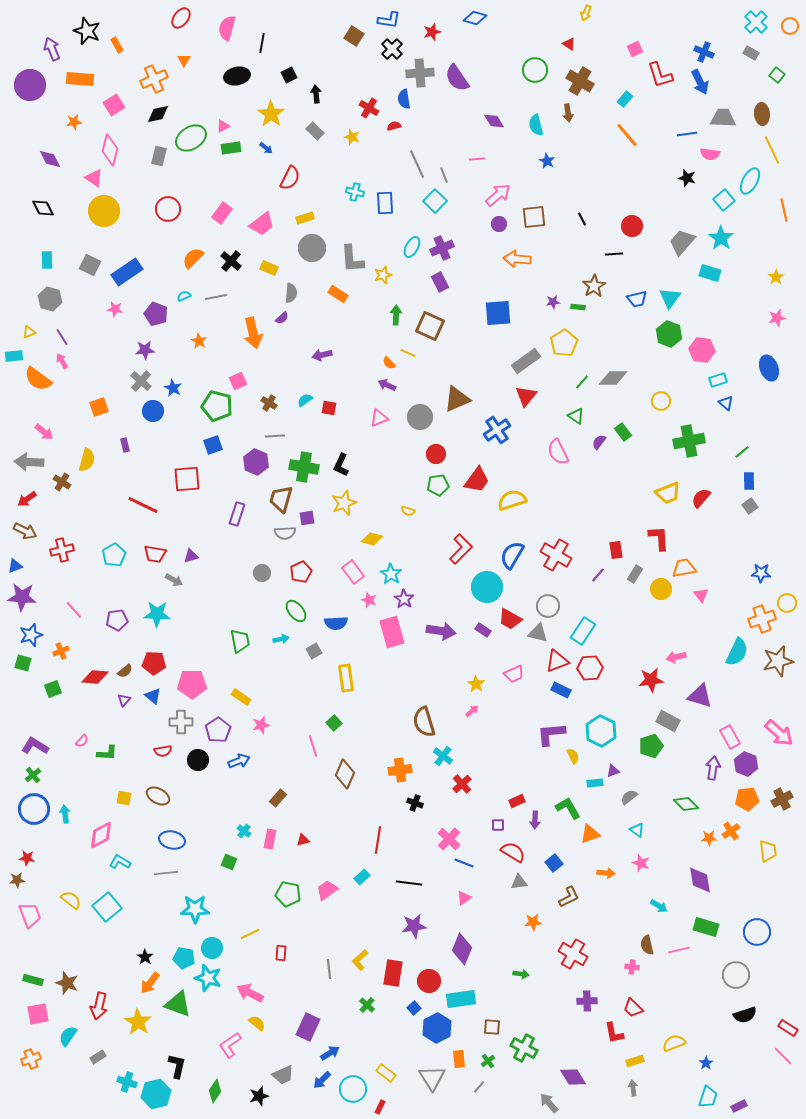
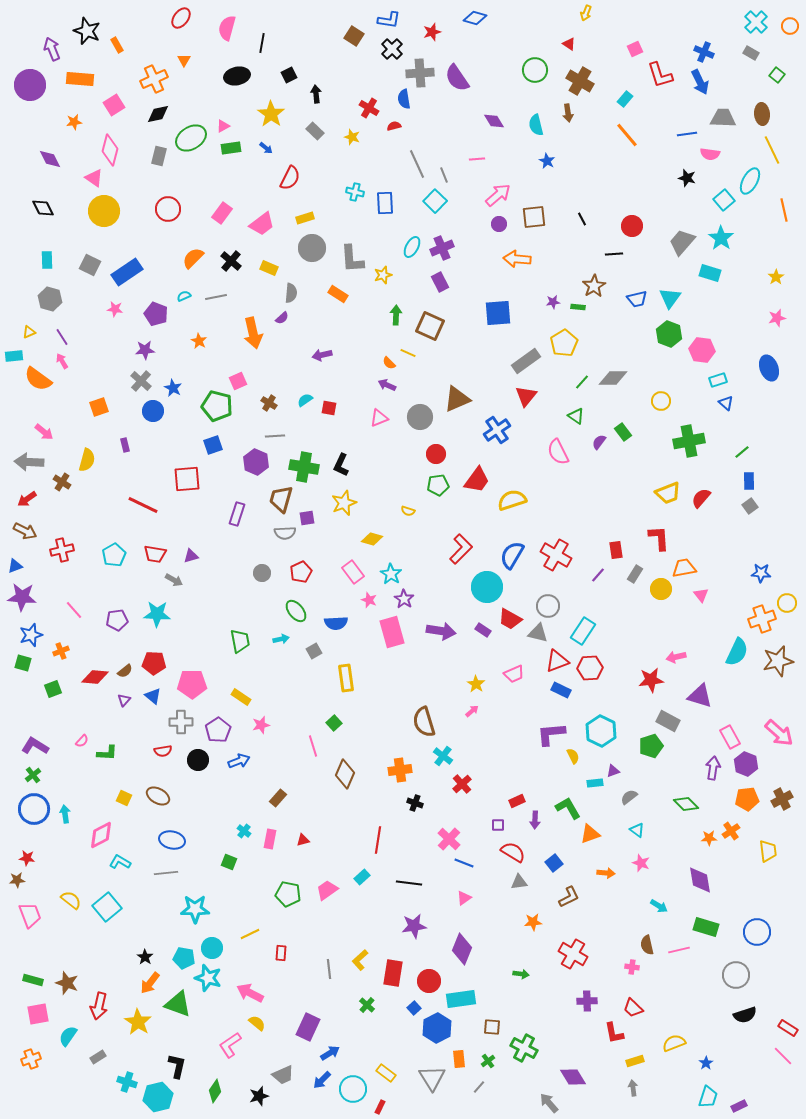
yellow square at (124, 798): rotated 14 degrees clockwise
cyan hexagon at (156, 1094): moved 2 px right, 3 px down
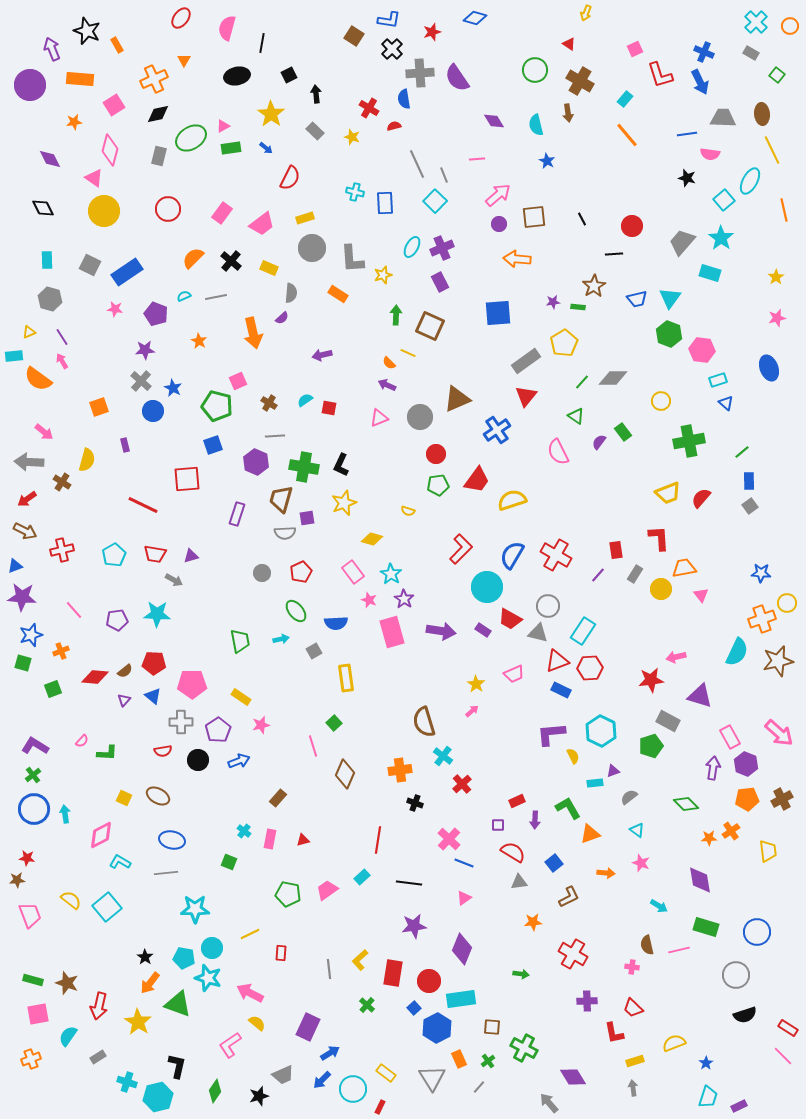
orange rectangle at (459, 1059): rotated 18 degrees counterclockwise
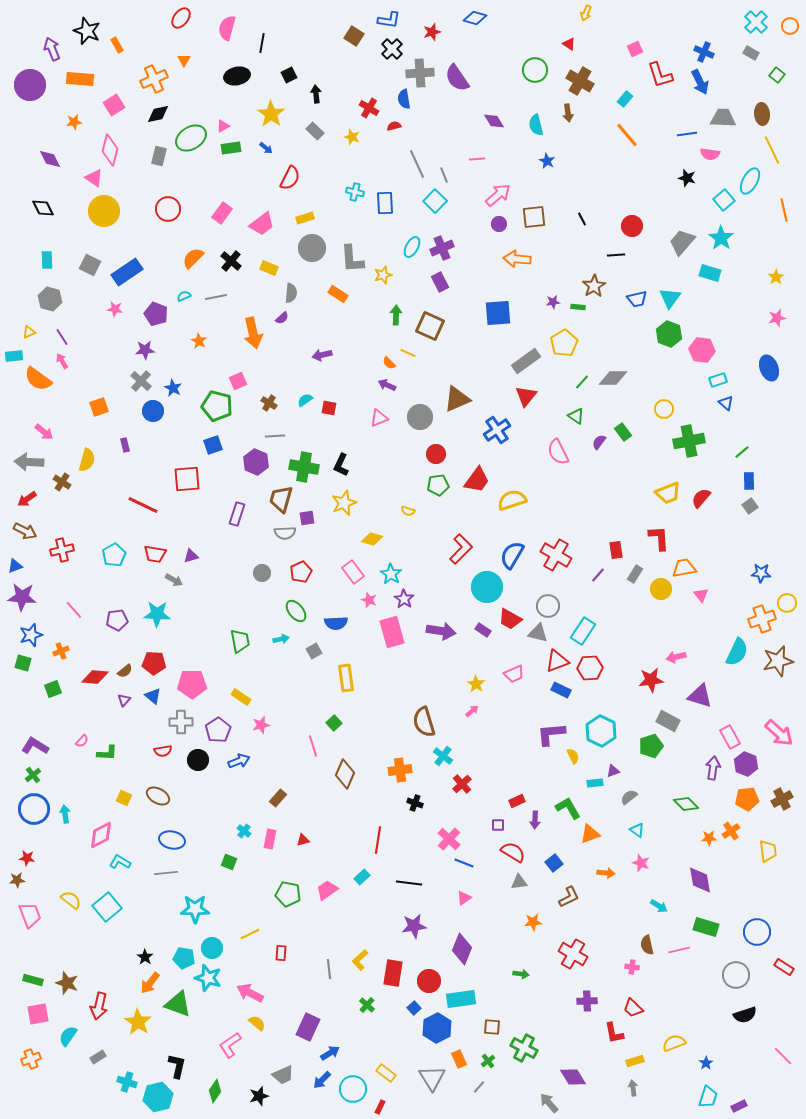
black line at (614, 254): moved 2 px right, 1 px down
yellow circle at (661, 401): moved 3 px right, 8 px down
red rectangle at (788, 1028): moved 4 px left, 61 px up
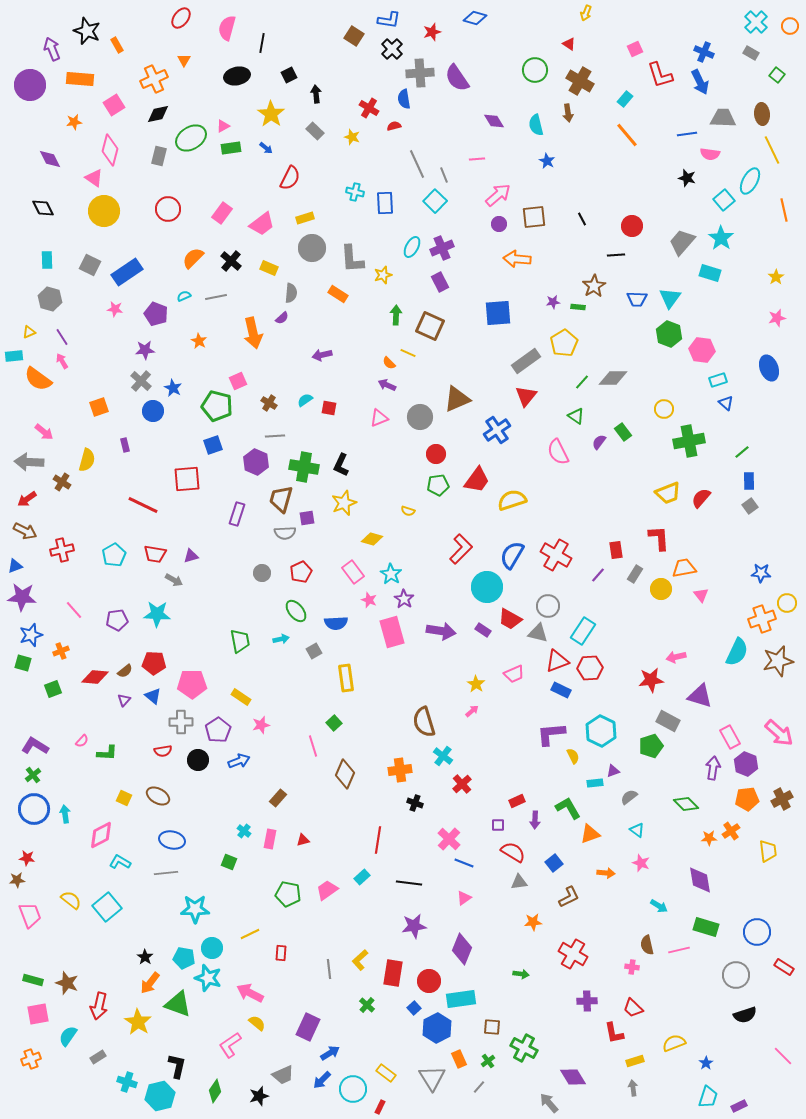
blue trapezoid at (637, 299): rotated 15 degrees clockwise
cyan hexagon at (158, 1097): moved 2 px right, 1 px up
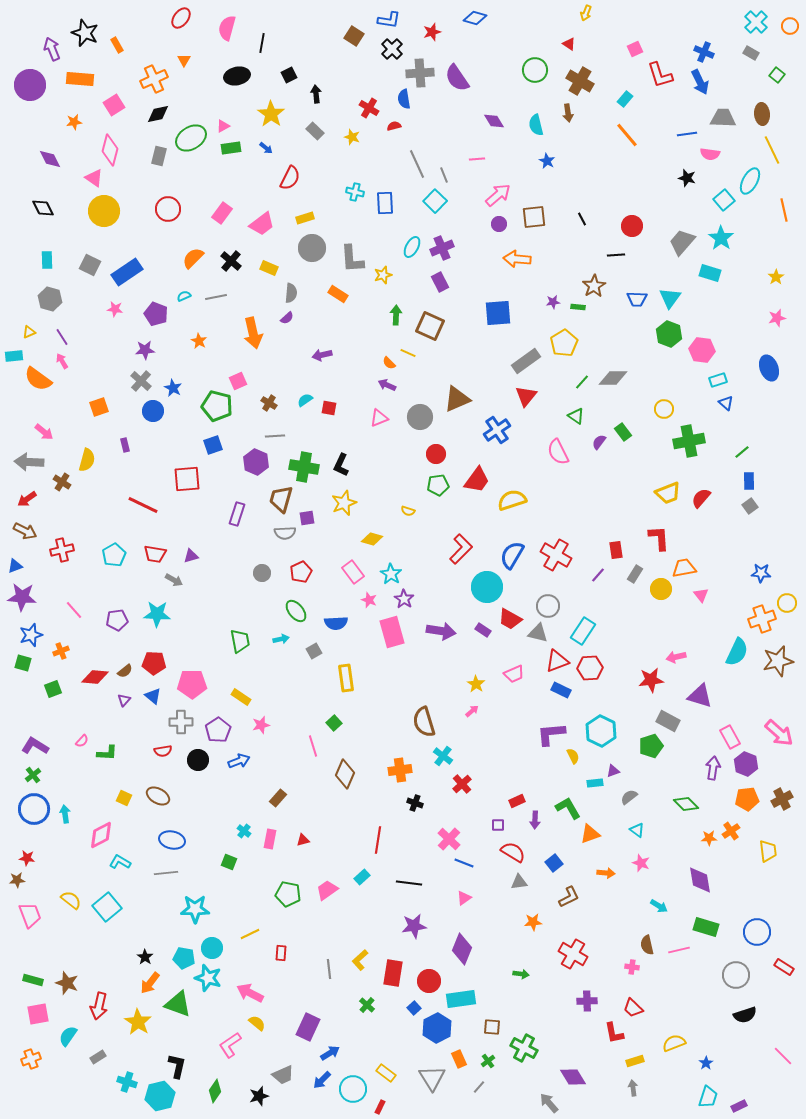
black star at (87, 31): moved 2 px left, 2 px down
purple semicircle at (282, 318): moved 5 px right
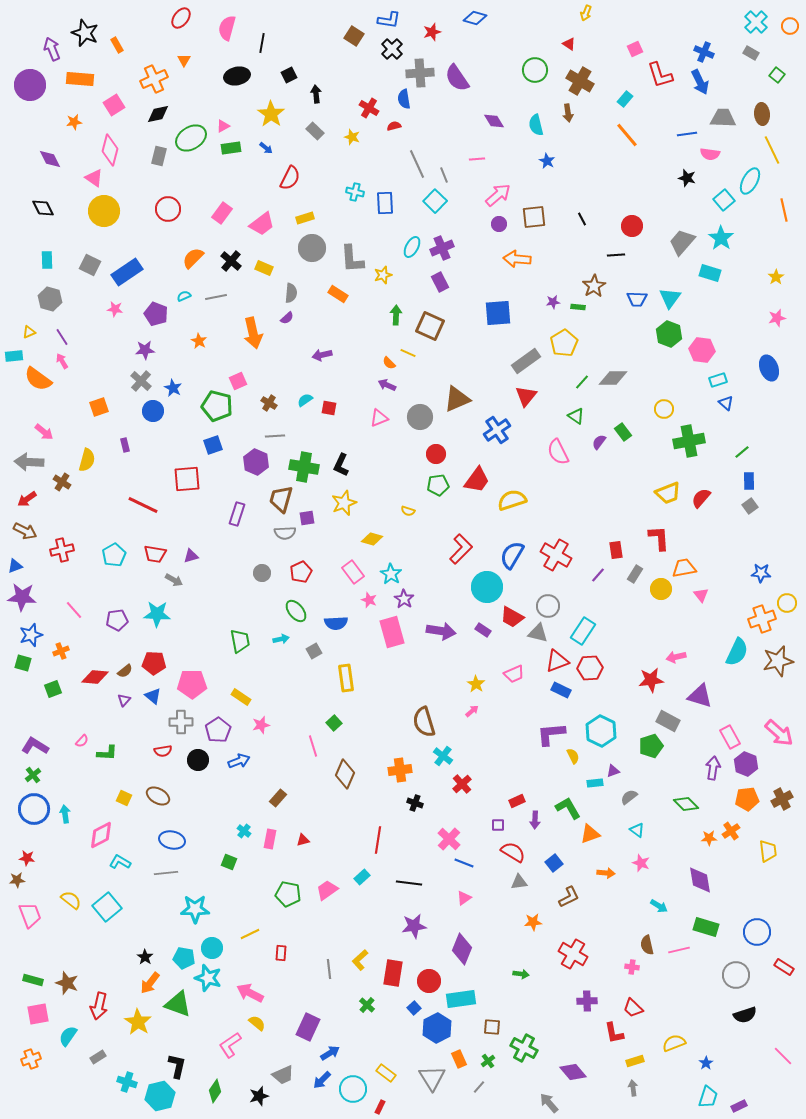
yellow rectangle at (269, 268): moved 5 px left
red trapezoid at (510, 619): moved 2 px right, 2 px up
purple diamond at (573, 1077): moved 5 px up; rotated 8 degrees counterclockwise
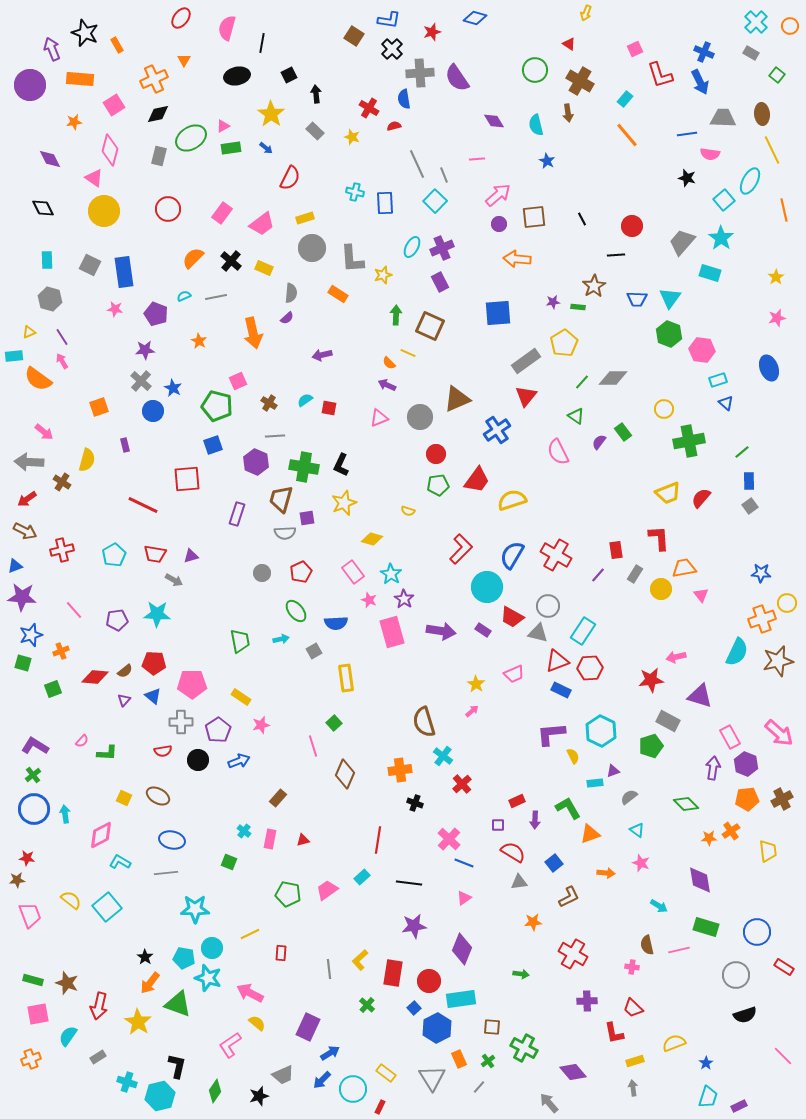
blue rectangle at (127, 272): moved 3 px left; rotated 64 degrees counterclockwise
